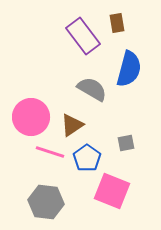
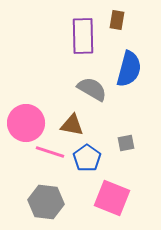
brown rectangle: moved 3 px up; rotated 18 degrees clockwise
purple rectangle: rotated 36 degrees clockwise
pink circle: moved 5 px left, 6 px down
brown triangle: rotated 45 degrees clockwise
pink square: moved 7 px down
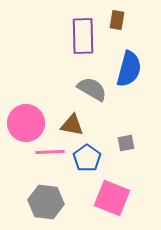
pink line: rotated 20 degrees counterclockwise
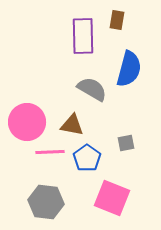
pink circle: moved 1 px right, 1 px up
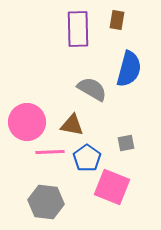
purple rectangle: moved 5 px left, 7 px up
pink square: moved 11 px up
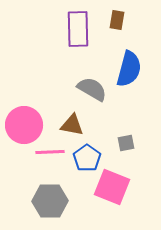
pink circle: moved 3 px left, 3 px down
gray hexagon: moved 4 px right, 1 px up; rotated 8 degrees counterclockwise
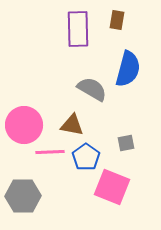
blue semicircle: moved 1 px left
blue pentagon: moved 1 px left, 1 px up
gray hexagon: moved 27 px left, 5 px up
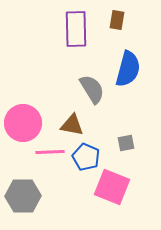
purple rectangle: moved 2 px left
gray semicircle: rotated 28 degrees clockwise
pink circle: moved 1 px left, 2 px up
blue pentagon: rotated 12 degrees counterclockwise
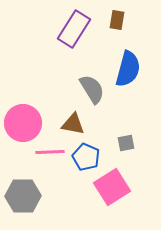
purple rectangle: moved 2 px left; rotated 33 degrees clockwise
brown triangle: moved 1 px right, 1 px up
pink square: rotated 36 degrees clockwise
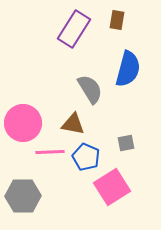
gray semicircle: moved 2 px left
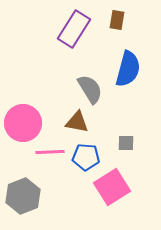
brown triangle: moved 4 px right, 2 px up
gray square: rotated 12 degrees clockwise
blue pentagon: rotated 20 degrees counterclockwise
gray hexagon: rotated 20 degrees counterclockwise
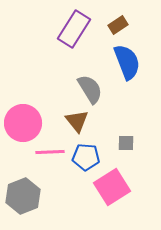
brown rectangle: moved 1 px right, 5 px down; rotated 48 degrees clockwise
blue semicircle: moved 1 px left, 7 px up; rotated 36 degrees counterclockwise
brown triangle: moved 1 px up; rotated 40 degrees clockwise
